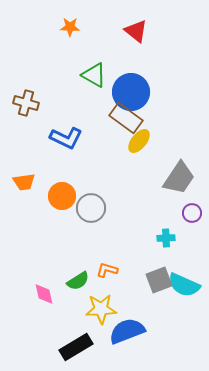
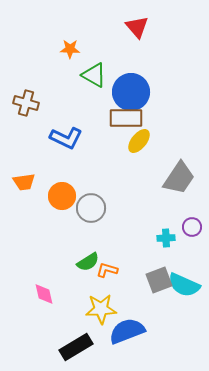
orange star: moved 22 px down
red triangle: moved 1 px right, 4 px up; rotated 10 degrees clockwise
brown rectangle: rotated 36 degrees counterclockwise
purple circle: moved 14 px down
green semicircle: moved 10 px right, 19 px up
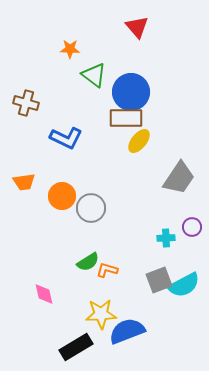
green triangle: rotated 8 degrees clockwise
cyan semicircle: rotated 52 degrees counterclockwise
yellow star: moved 5 px down
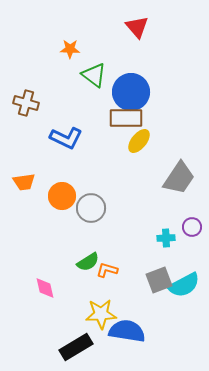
pink diamond: moved 1 px right, 6 px up
blue semicircle: rotated 30 degrees clockwise
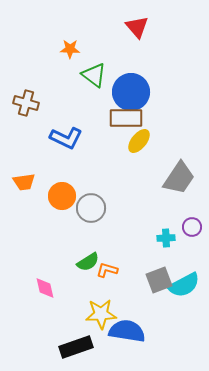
black rectangle: rotated 12 degrees clockwise
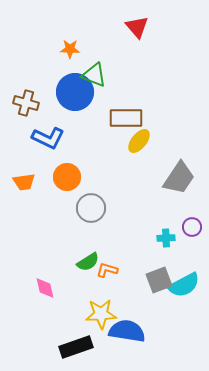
green triangle: rotated 16 degrees counterclockwise
blue circle: moved 56 px left
blue L-shape: moved 18 px left
orange circle: moved 5 px right, 19 px up
